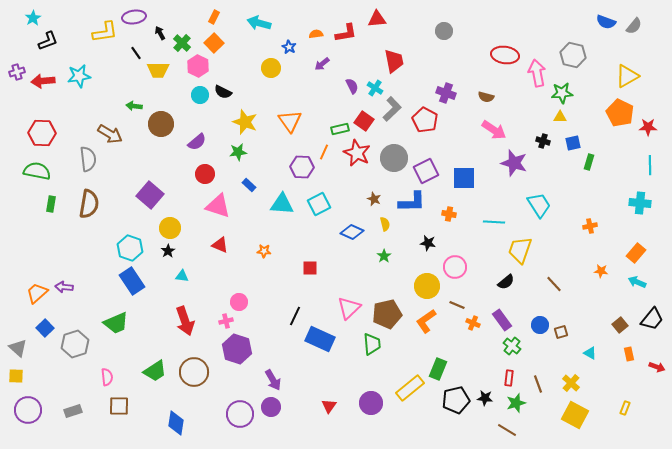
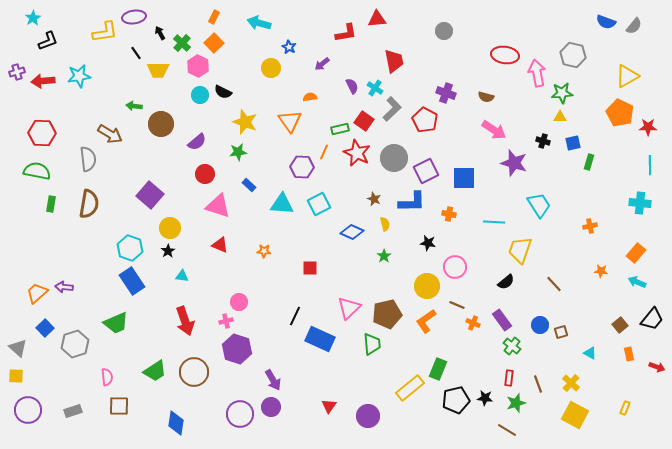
orange semicircle at (316, 34): moved 6 px left, 63 px down
purple circle at (371, 403): moved 3 px left, 13 px down
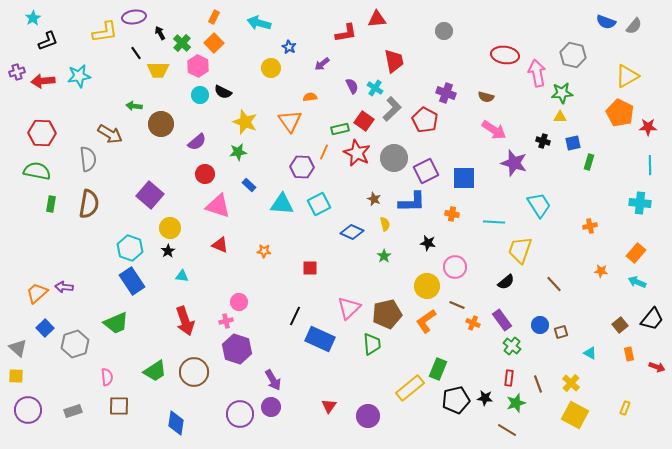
orange cross at (449, 214): moved 3 px right
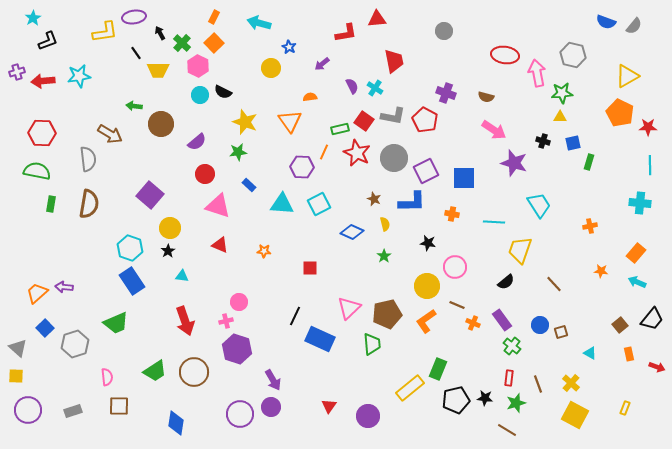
gray L-shape at (392, 109): moved 1 px right, 7 px down; rotated 55 degrees clockwise
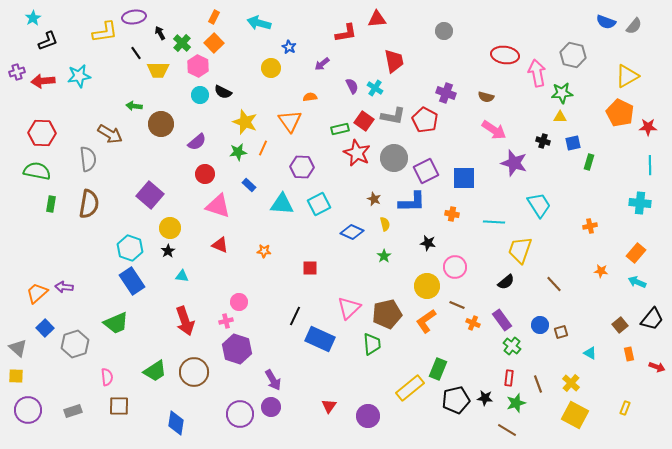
orange line at (324, 152): moved 61 px left, 4 px up
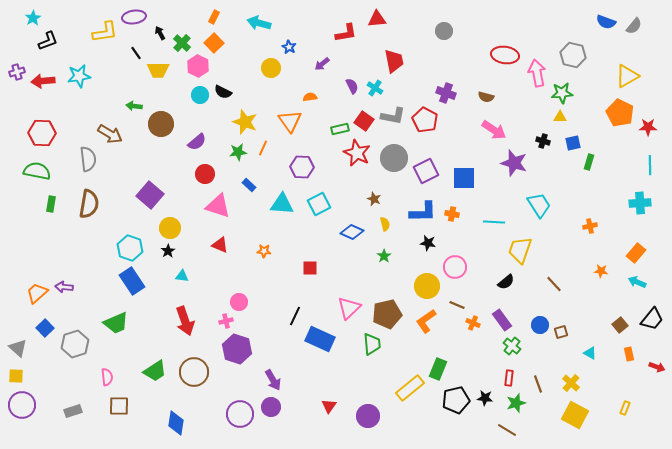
blue L-shape at (412, 202): moved 11 px right, 10 px down
cyan cross at (640, 203): rotated 10 degrees counterclockwise
purple circle at (28, 410): moved 6 px left, 5 px up
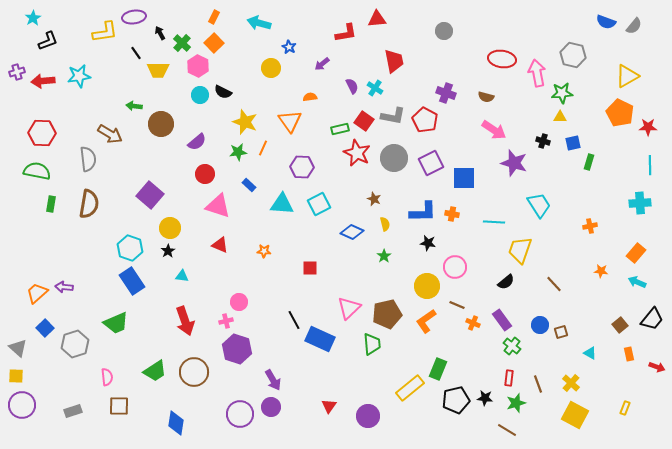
red ellipse at (505, 55): moved 3 px left, 4 px down
purple square at (426, 171): moved 5 px right, 8 px up
black line at (295, 316): moved 1 px left, 4 px down; rotated 54 degrees counterclockwise
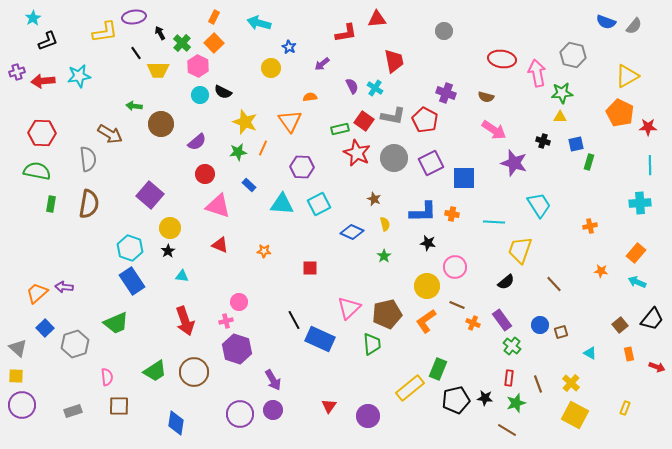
blue square at (573, 143): moved 3 px right, 1 px down
purple circle at (271, 407): moved 2 px right, 3 px down
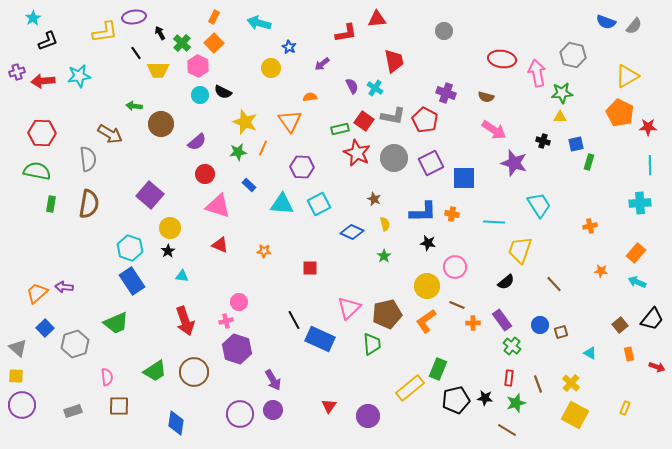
orange cross at (473, 323): rotated 24 degrees counterclockwise
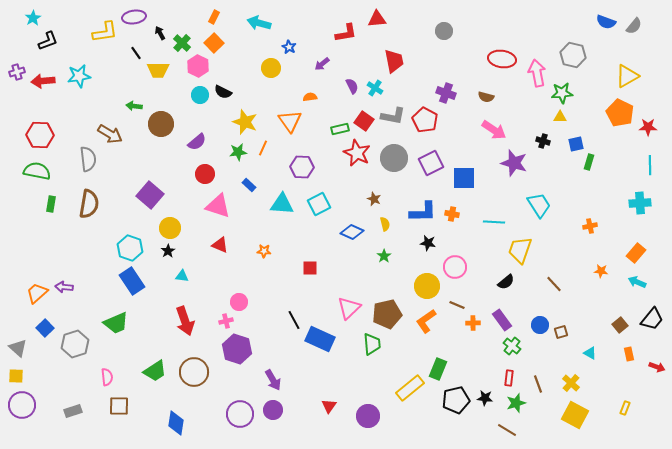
red hexagon at (42, 133): moved 2 px left, 2 px down
